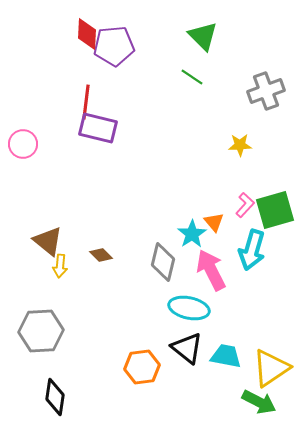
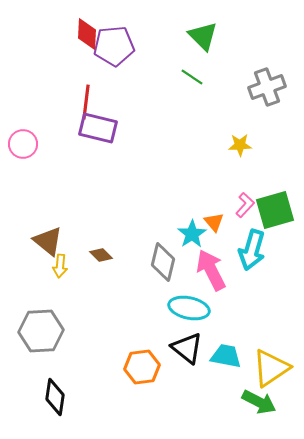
gray cross: moved 1 px right, 4 px up
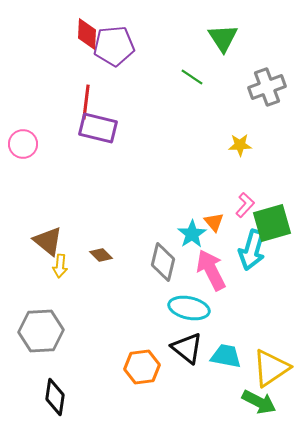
green triangle: moved 20 px right, 2 px down; rotated 12 degrees clockwise
green square: moved 3 px left, 13 px down
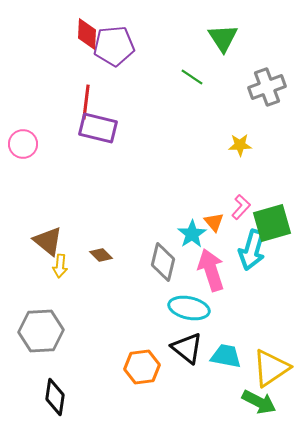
pink L-shape: moved 4 px left, 2 px down
pink arrow: rotated 9 degrees clockwise
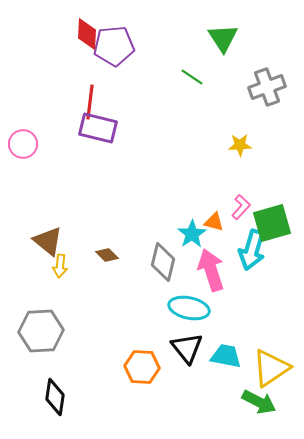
red line: moved 4 px right
orange triangle: rotated 35 degrees counterclockwise
brown diamond: moved 6 px right
black triangle: rotated 12 degrees clockwise
orange hexagon: rotated 12 degrees clockwise
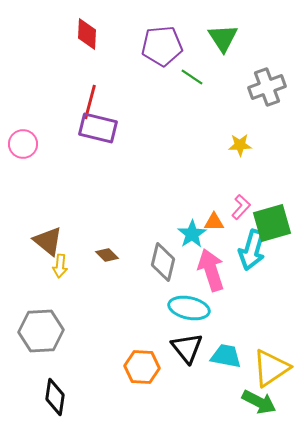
purple pentagon: moved 48 px right
red line: rotated 8 degrees clockwise
orange triangle: rotated 15 degrees counterclockwise
